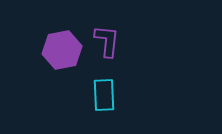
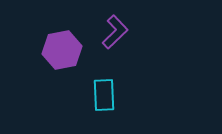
purple L-shape: moved 8 px right, 9 px up; rotated 40 degrees clockwise
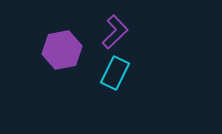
cyan rectangle: moved 11 px right, 22 px up; rotated 28 degrees clockwise
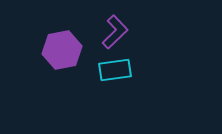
cyan rectangle: moved 3 px up; rotated 56 degrees clockwise
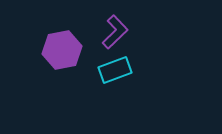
cyan rectangle: rotated 12 degrees counterclockwise
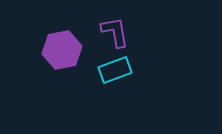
purple L-shape: rotated 56 degrees counterclockwise
